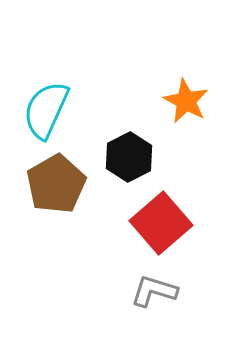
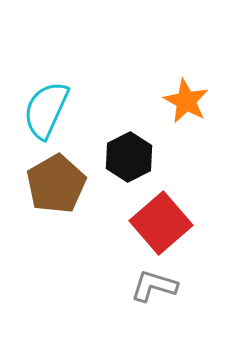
gray L-shape: moved 5 px up
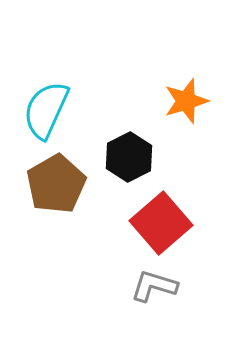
orange star: rotated 27 degrees clockwise
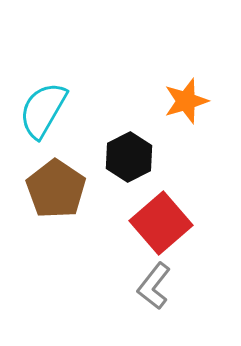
cyan semicircle: moved 3 px left; rotated 6 degrees clockwise
brown pentagon: moved 5 px down; rotated 8 degrees counterclockwise
gray L-shape: rotated 69 degrees counterclockwise
